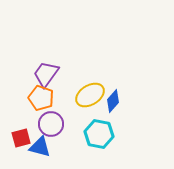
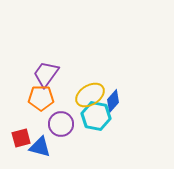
orange pentagon: rotated 20 degrees counterclockwise
purple circle: moved 10 px right
cyan hexagon: moved 3 px left, 18 px up
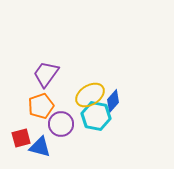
orange pentagon: moved 8 px down; rotated 20 degrees counterclockwise
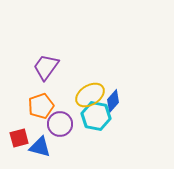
purple trapezoid: moved 7 px up
purple circle: moved 1 px left
red square: moved 2 px left
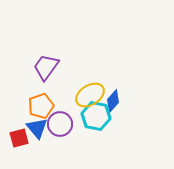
blue triangle: moved 3 px left, 19 px up; rotated 35 degrees clockwise
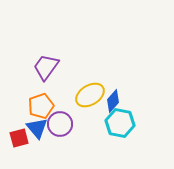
cyan hexagon: moved 24 px right, 7 px down
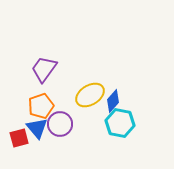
purple trapezoid: moved 2 px left, 2 px down
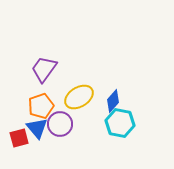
yellow ellipse: moved 11 px left, 2 px down
